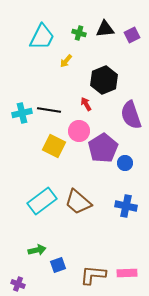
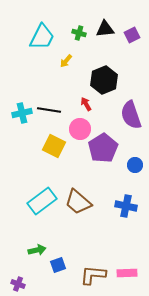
pink circle: moved 1 px right, 2 px up
blue circle: moved 10 px right, 2 px down
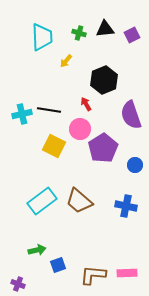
cyan trapezoid: rotated 28 degrees counterclockwise
cyan cross: moved 1 px down
brown trapezoid: moved 1 px right, 1 px up
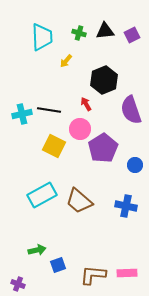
black triangle: moved 2 px down
purple semicircle: moved 5 px up
cyan rectangle: moved 6 px up; rotated 8 degrees clockwise
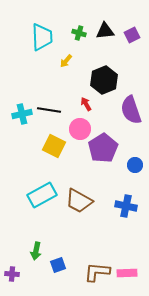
brown trapezoid: rotated 12 degrees counterclockwise
green arrow: moved 1 px left, 1 px down; rotated 114 degrees clockwise
brown L-shape: moved 4 px right, 3 px up
purple cross: moved 6 px left, 10 px up; rotated 16 degrees counterclockwise
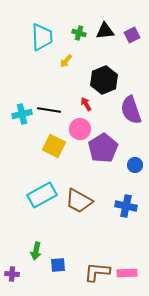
blue square: rotated 14 degrees clockwise
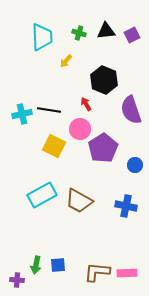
black triangle: moved 1 px right
black hexagon: rotated 16 degrees counterclockwise
green arrow: moved 14 px down
purple cross: moved 5 px right, 6 px down
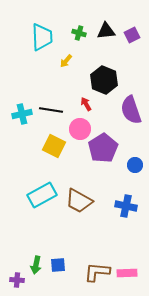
black line: moved 2 px right
